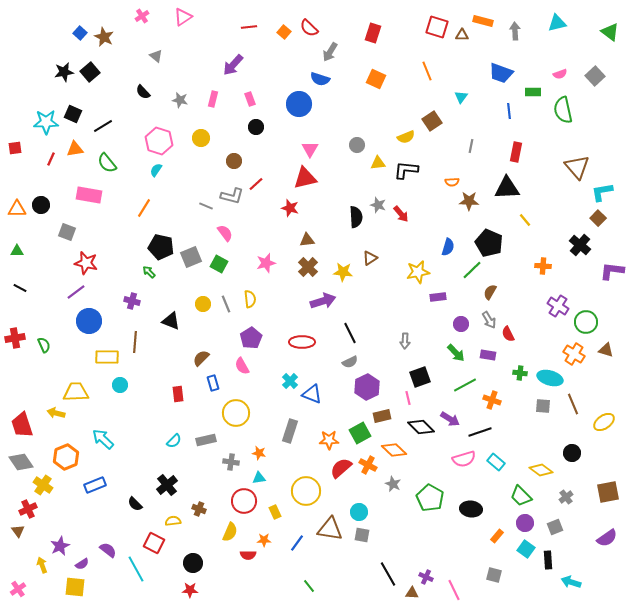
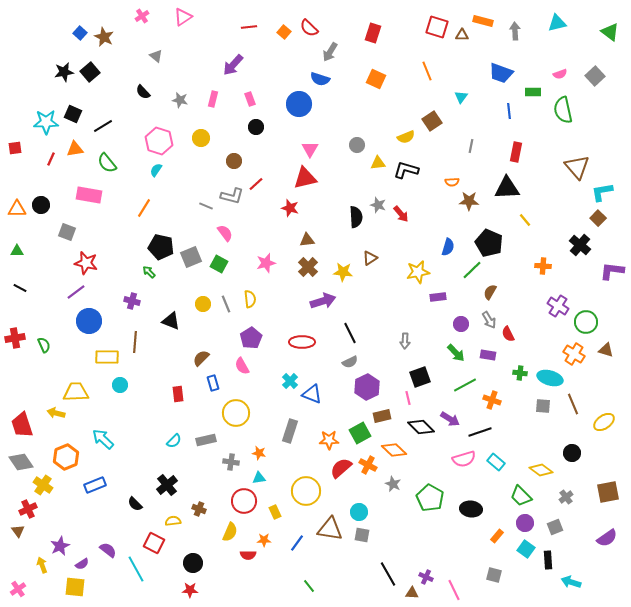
black L-shape at (406, 170): rotated 10 degrees clockwise
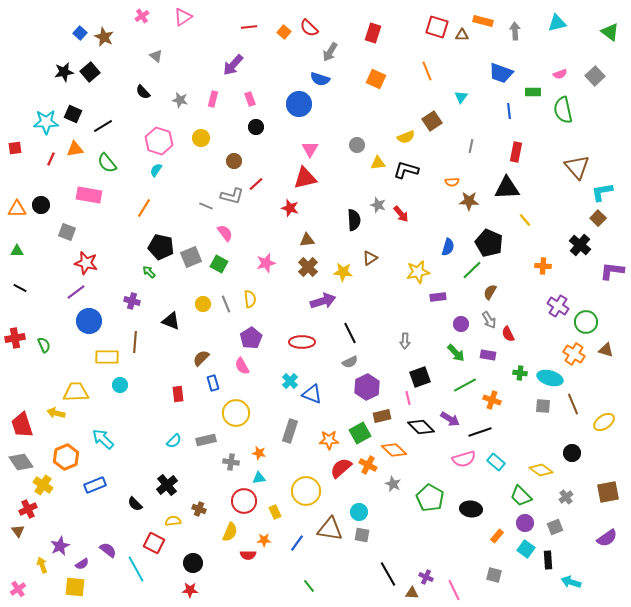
black semicircle at (356, 217): moved 2 px left, 3 px down
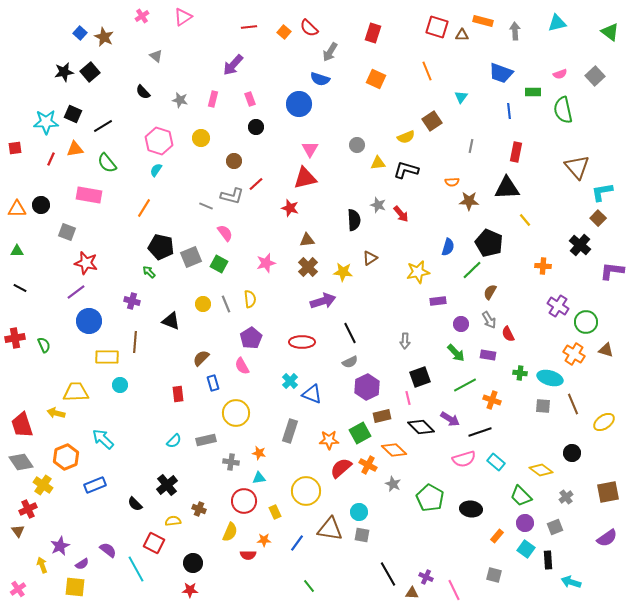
purple rectangle at (438, 297): moved 4 px down
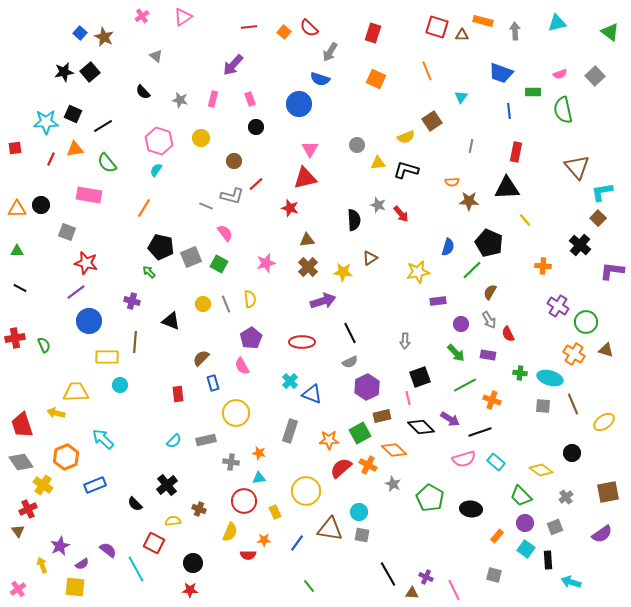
purple semicircle at (607, 538): moved 5 px left, 4 px up
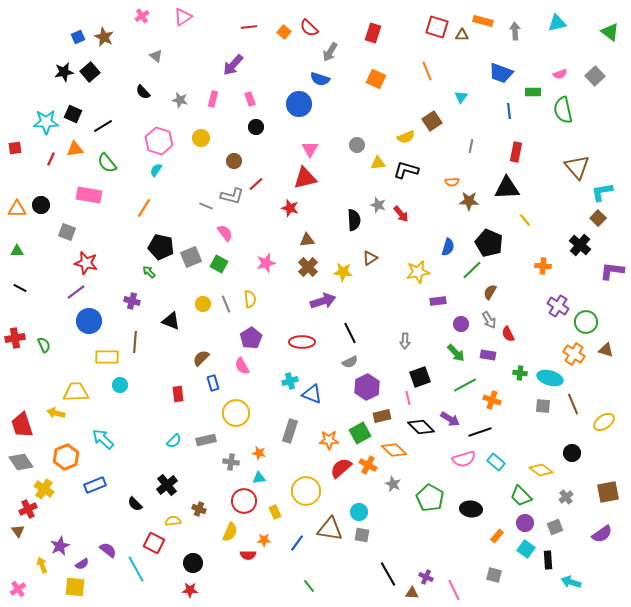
blue square at (80, 33): moved 2 px left, 4 px down; rotated 24 degrees clockwise
cyan cross at (290, 381): rotated 28 degrees clockwise
yellow cross at (43, 485): moved 1 px right, 4 px down
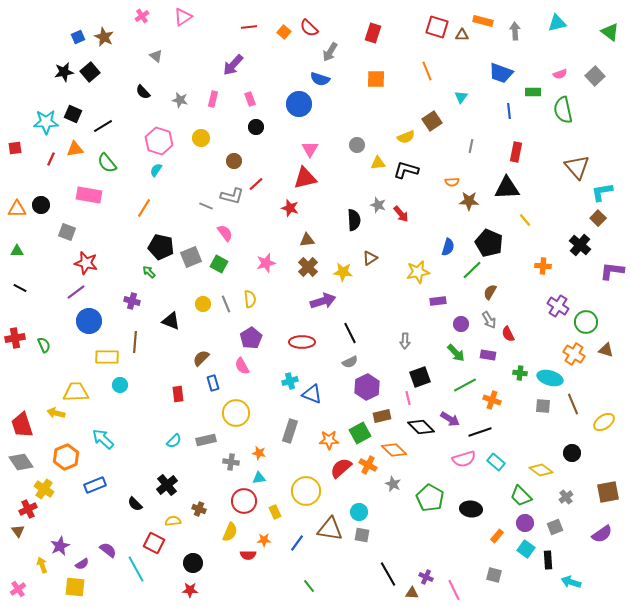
orange square at (376, 79): rotated 24 degrees counterclockwise
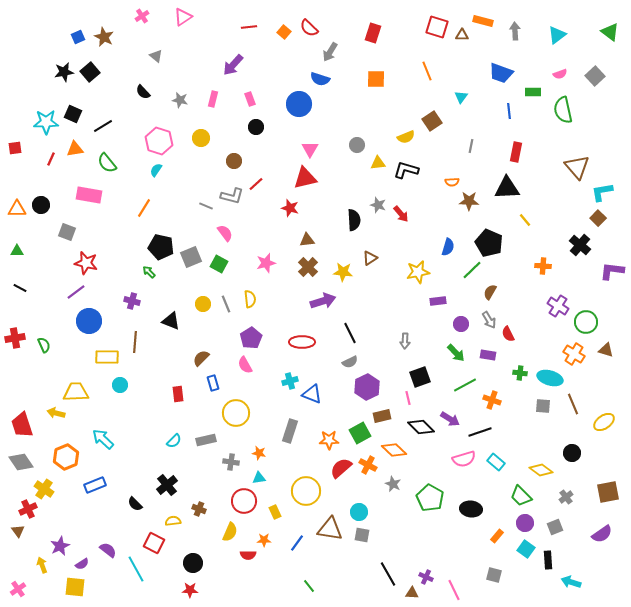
cyan triangle at (557, 23): moved 12 px down; rotated 24 degrees counterclockwise
pink semicircle at (242, 366): moved 3 px right, 1 px up
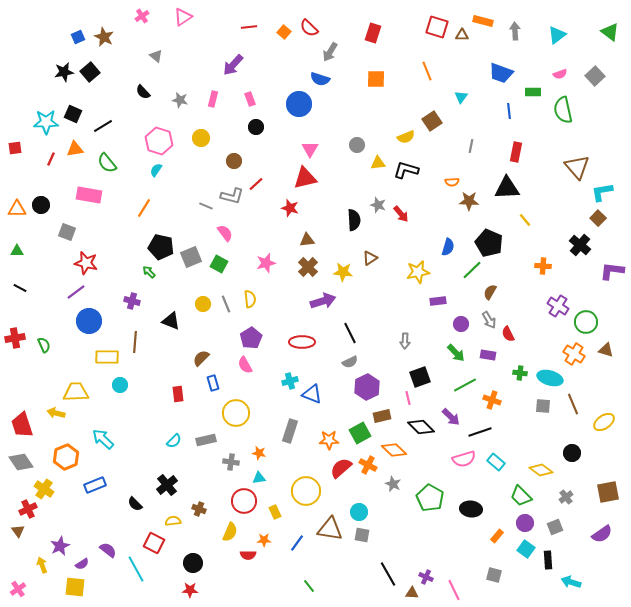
purple arrow at (450, 419): moved 1 px right, 2 px up; rotated 12 degrees clockwise
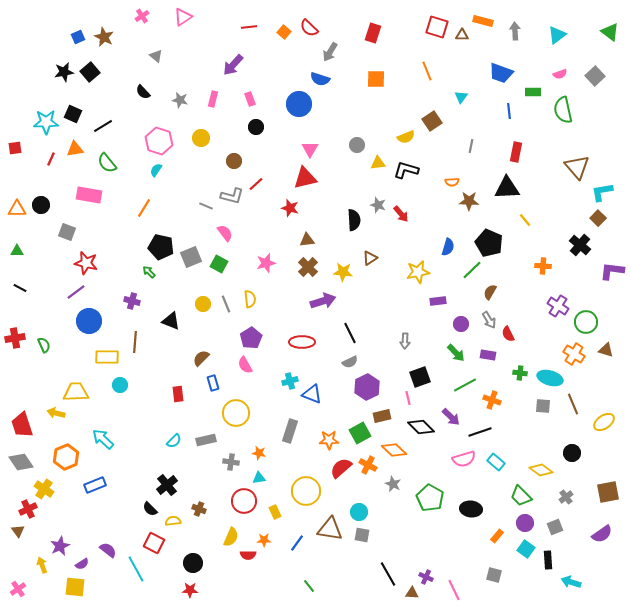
black semicircle at (135, 504): moved 15 px right, 5 px down
yellow semicircle at (230, 532): moved 1 px right, 5 px down
